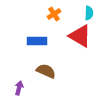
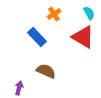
cyan semicircle: rotated 32 degrees counterclockwise
red triangle: moved 3 px right, 1 px down
blue rectangle: moved 4 px up; rotated 48 degrees clockwise
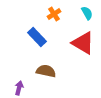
cyan semicircle: moved 2 px left
red triangle: moved 6 px down
brown semicircle: rotated 12 degrees counterclockwise
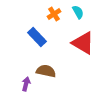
cyan semicircle: moved 9 px left, 1 px up
purple arrow: moved 7 px right, 4 px up
